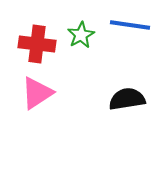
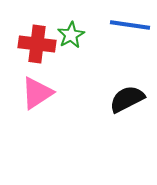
green star: moved 10 px left
black semicircle: rotated 18 degrees counterclockwise
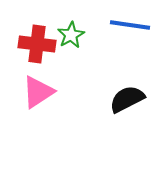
pink triangle: moved 1 px right, 1 px up
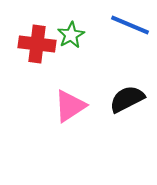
blue line: rotated 15 degrees clockwise
pink triangle: moved 32 px right, 14 px down
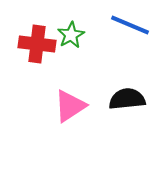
black semicircle: rotated 21 degrees clockwise
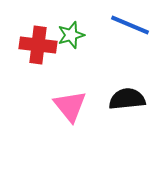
green star: rotated 12 degrees clockwise
red cross: moved 1 px right, 1 px down
pink triangle: rotated 36 degrees counterclockwise
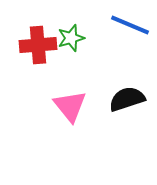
green star: moved 3 px down
red cross: rotated 12 degrees counterclockwise
black semicircle: rotated 12 degrees counterclockwise
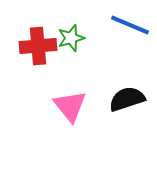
red cross: moved 1 px down
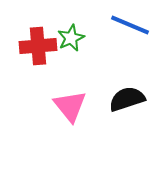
green star: rotated 8 degrees counterclockwise
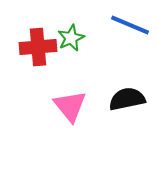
red cross: moved 1 px down
black semicircle: rotated 6 degrees clockwise
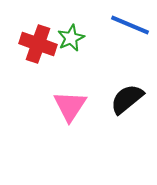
red cross: moved 3 px up; rotated 24 degrees clockwise
black semicircle: rotated 27 degrees counterclockwise
pink triangle: rotated 12 degrees clockwise
